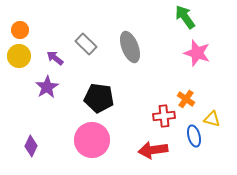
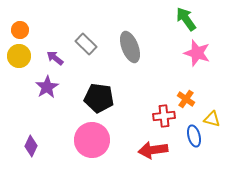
green arrow: moved 1 px right, 2 px down
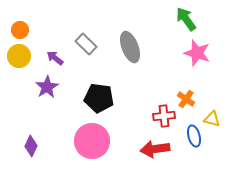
pink circle: moved 1 px down
red arrow: moved 2 px right, 1 px up
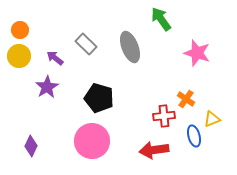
green arrow: moved 25 px left
black pentagon: rotated 8 degrees clockwise
yellow triangle: rotated 36 degrees counterclockwise
red arrow: moved 1 px left, 1 px down
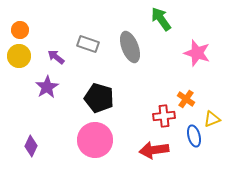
gray rectangle: moved 2 px right; rotated 25 degrees counterclockwise
purple arrow: moved 1 px right, 1 px up
pink circle: moved 3 px right, 1 px up
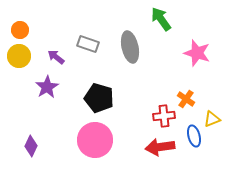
gray ellipse: rotated 8 degrees clockwise
red arrow: moved 6 px right, 3 px up
